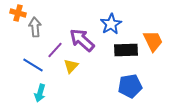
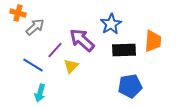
gray arrow: rotated 54 degrees clockwise
orange trapezoid: rotated 30 degrees clockwise
black rectangle: moved 2 px left
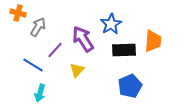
gray arrow: moved 3 px right; rotated 18 degrees counterclockwise
purple arrow: moved 1 px right, 1 px up; rotated 16 degrees clockwise
yellow triangle: moved 6 px right, 4 px down
blue pentagon: rotated 15 degrees counterclockwise
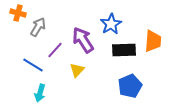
purple arrow: moved 1 px down
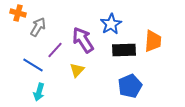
cyan arrow: moved 1 px left, 1 px up
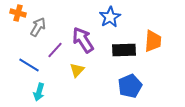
blue star: moved 1 px left, 7 px up
blue line: moved 4 px left
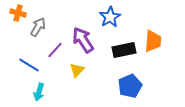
black rectangle: rotated 10 degrees counterclockwise
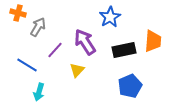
purple arrow: moved 2 px right, 2 px down
blue line: moved 2 px left
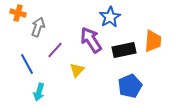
gray arrow: rotated 12 degrees counterclockwise
purple arrow: moved 6 px right, 2 px up
blue line: moved 1 px up; rotated 30 degrees clockwise
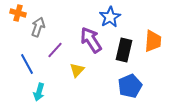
black rectangle: rotated 65 degrees counterclockwise
